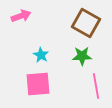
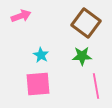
brown square: rotated 8 degrees clockwise
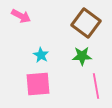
pink arrow: rotated 48 degrees clockwise
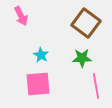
pink arrow: rotated 36 degrees clockwise
green star: moved 2 px down
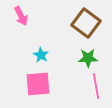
green star: moved 6 px right
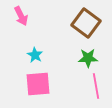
cyan star: moved 6 px left
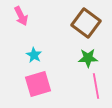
cyan star: moved 1 px left
pink square: rotated 12 degrees counterclockwise
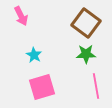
green star: moved 2 px left, 4 px up
pink square: moved 4 px right, 3 px down
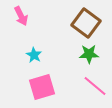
green star: moved 3 px right
pink line: moved 1 px left; rotated 40 degrees counterclockwise
